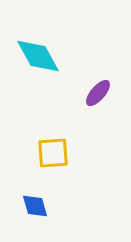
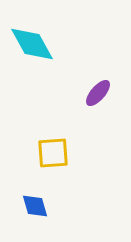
cyan diamond: moved 6 px left, 12 px up
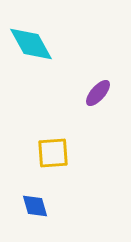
cyan diamond: moved 1 px left
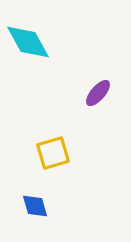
cyan diamond: moved 3 px left, 2 px up
yellow square: rotated 12 degrees counterclockwise
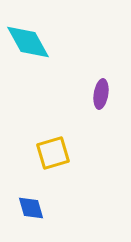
purple ellipse: moved 3 px right, 1 px down; rotated 32 degrees counterclockwise
blue diamond: moved 4 px left, 2 px down
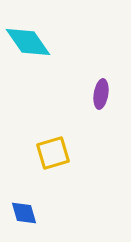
cyan diamond: rotated 6 degrees counterclockwise
blue diamond: moved 7 px left, 5 px down
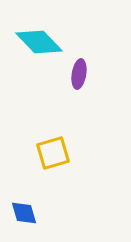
cyan diamond: moved 11 px right; rotated 9 degrees counterclockwise
purple ellipse: moved 22 px left, 20 px up
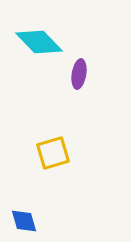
blue diamond: moved 8 px down
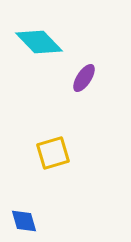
purple ellipse: moved 5 px right, 4 px down; rotated 24 degrees clockwise
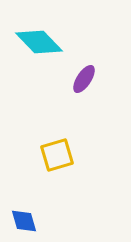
purple ellipse: moved 1 px down
yellow square: moved 4 px right, 2 px down
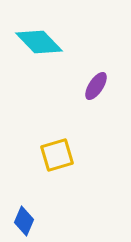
purple ellipse: moved 12 px right, 7 px down
blue diamond: rotated 40 degrees clockwise
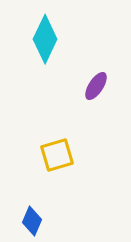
cyan diamond: moved 6 px right, 3 px up; rotated 69 degrees clockwise
blue diamond: moved 8 px right
